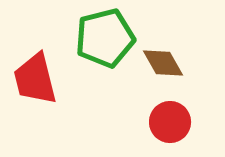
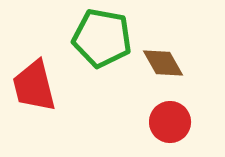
green pentagon: moved 3 px left; rotated 24 degrees clockwise
red trapezoid: moved 1 px left, 7 px down
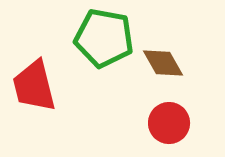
green pentagon: moved 2 px right
red circle: moved 1 px left, 1 px down
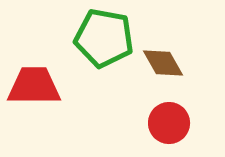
red trapezoid: rotated 104 degrees clockwise
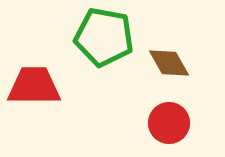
green pentagon: moved 1 px up
brown diamond: moved 6 px right
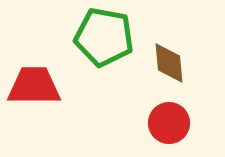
brown diamond: rotated 24 degrees clockwise
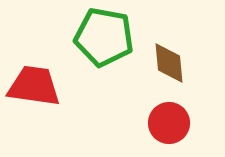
red trapezoid: rotated 8 degrees clockwise
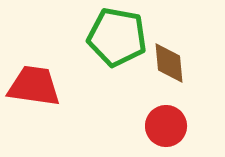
green pentagon: moved 13 px right
red circle: moved 3 px left, 3 px down
